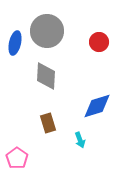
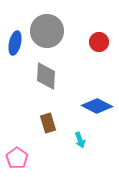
blue diamond: rotated 44 degrees clockwise
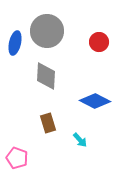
blue diamond: moved 2 px left, 5 px up
cyan arrow: rotated 21 degrees counterclockwise
pink pentagon: rotated 15 degrees counterclockwise
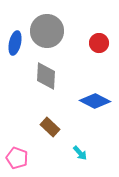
red circle: moved 1 px down
brown rectangle: moved 2 px right, 4 px down; rotated 30 degrees counterclockwise
cyan arrow: moved 13 px down
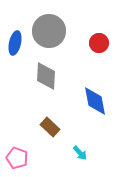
gray circle: moved 2 px right
blue diamond: rotated 52 degrees clockwise
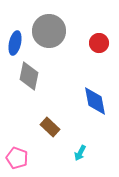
gray diamond: moved 17 px left; rotated 8 degrees clockwise
cyan arrow: rotated 70 degrees clockwise
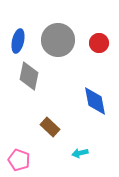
gray circle: moved 9 px right, 9 px down
blue ellipse: moved 3 px right, 2 px up
cyan arrow: rotated 49 degrees clockwise
pink pentagon: moved 2 px right, 2 px down
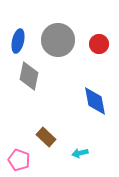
red circle: moved 1 px down
brown rectangle: moved 4 px left, 10 px down
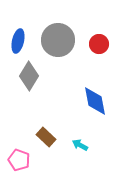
gray diamond: rotated 20 degrees clockwise
cyan arrow: moved 8 px up; rotated 42 degrees clockwise
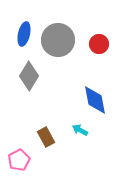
blue ellipse: moved 6 px right, 7 px up
blue diamond: moved 1 px up
brown rectangle: rotated 18 degrees clockwise
cyan arrow: moved 15 px up
pink pentagon: rotated 25 degrees clockwise
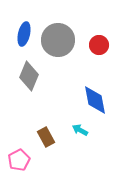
red circle: moved 1 px down
gray diamond: rotated 8 degrees counterclockwise
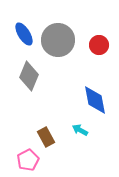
blue ellipse: rotated 45 degrees counterclockwise
pink pentagon: moved 9 px right
